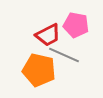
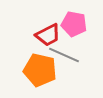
pink pentagon: moved 2 px left, 1 px up
orange pentagon: moved 1 px right
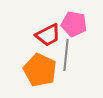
gray line: moved 2 px right; rotated 72 degrees clockwise
orange pentagon: rotated 12 degrees clockwise
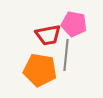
red trapezoid: rotated 16 degrees clockwise
orange pentagon: rotated 16 degrees counterclockwise
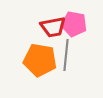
red trapezoid: moved 5 px right, 8 px up
orange pentagon: moved 10 px up
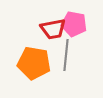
red trapezoid: moved 2 px down
orange pentagon: moved 6 px left, 3 px down
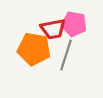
gray line: rotated 12 degrees clockwise
orange pentagon: moved 14 px up
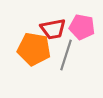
pink pentagon: moved 8 px right, 3 px down
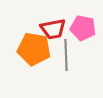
pink pentagon: moved 1 px right, 1 px down
gray line: rotated 20 degrees counterclockwise
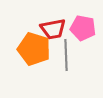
orange pentagon: rotated 8 degrees clockwise
